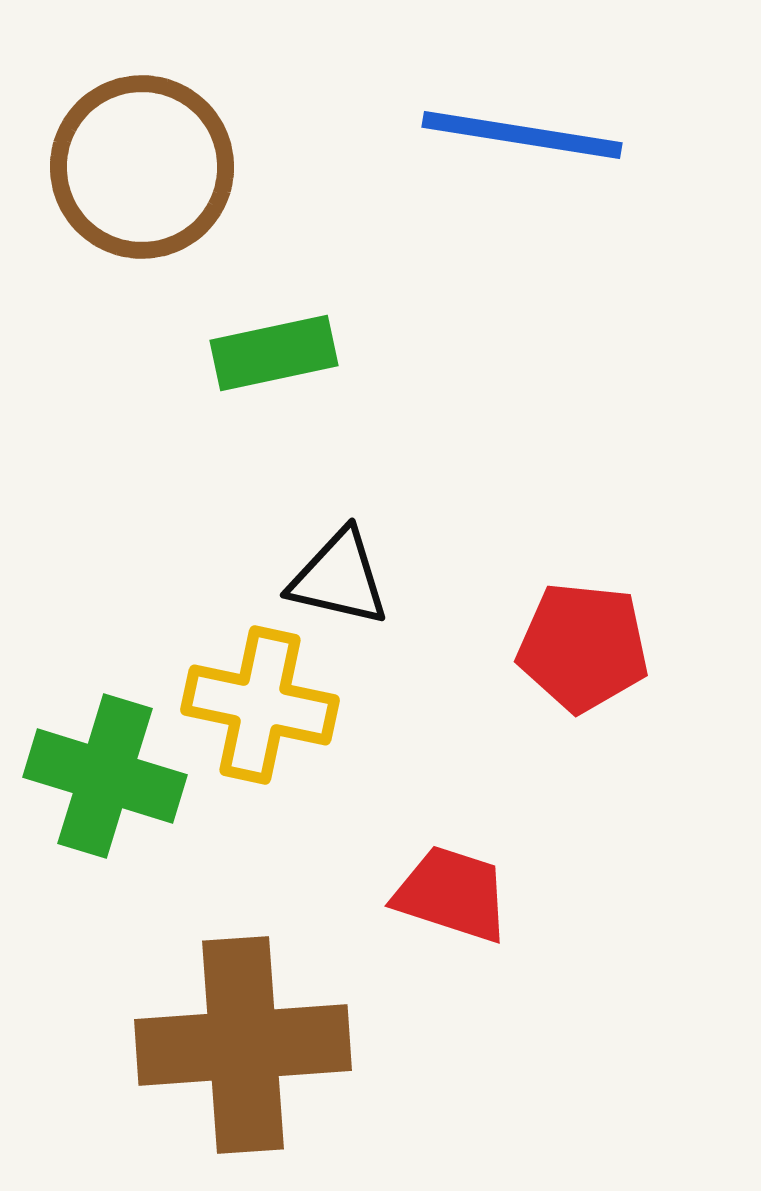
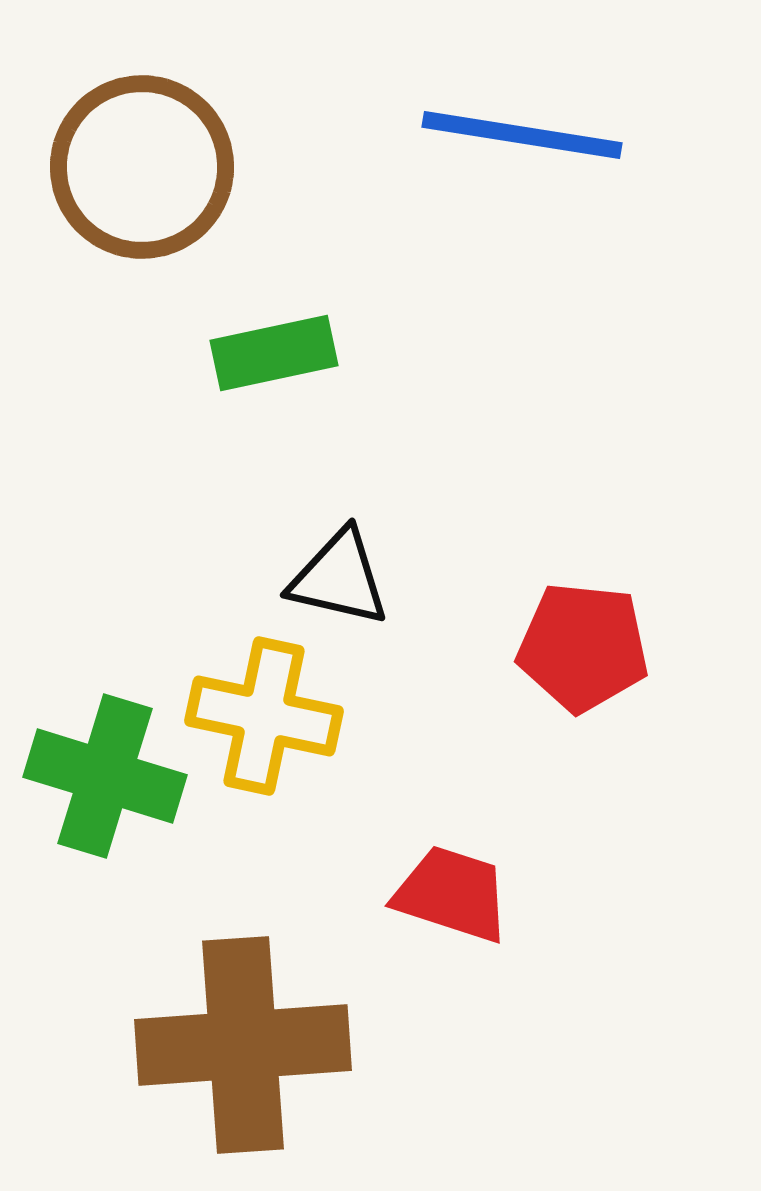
yellow cross: moved 4 px right, 11 px down
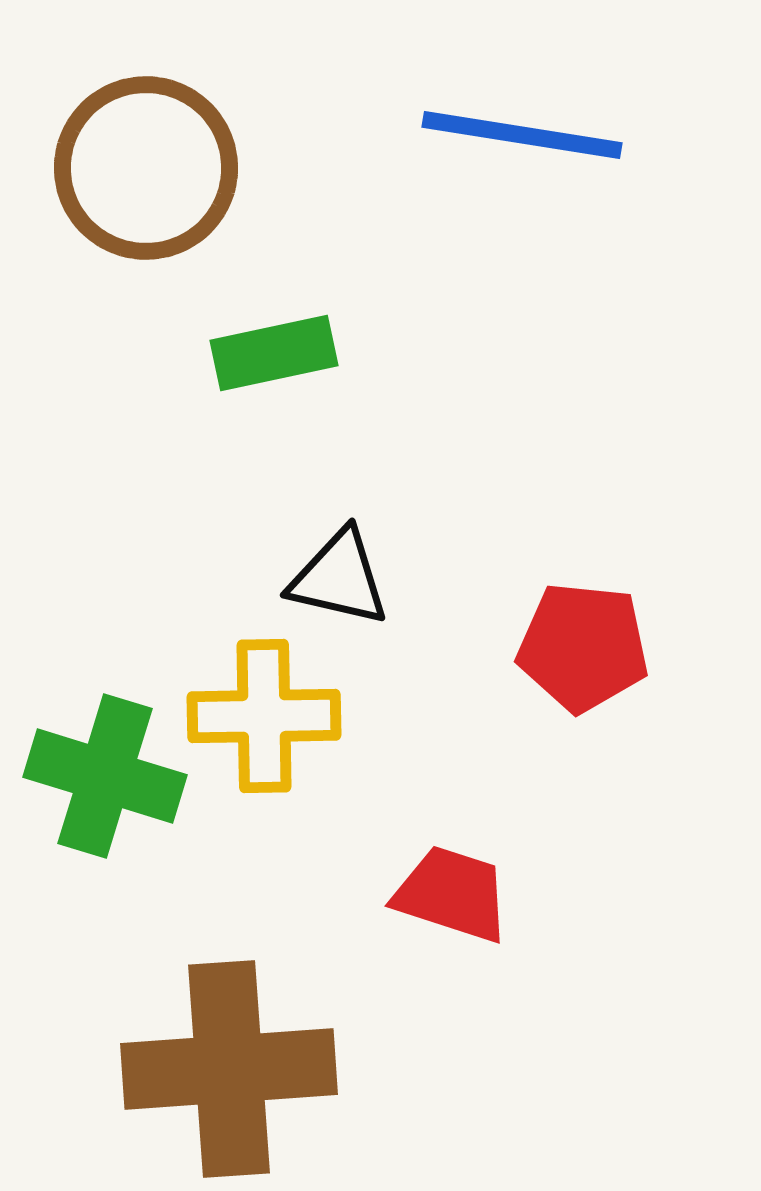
brown circle: moved 4 px right, 1 px down
yellow cross: rotated 13 degrees counterclockwise
brown cross: moved 14 px left, 24 px down
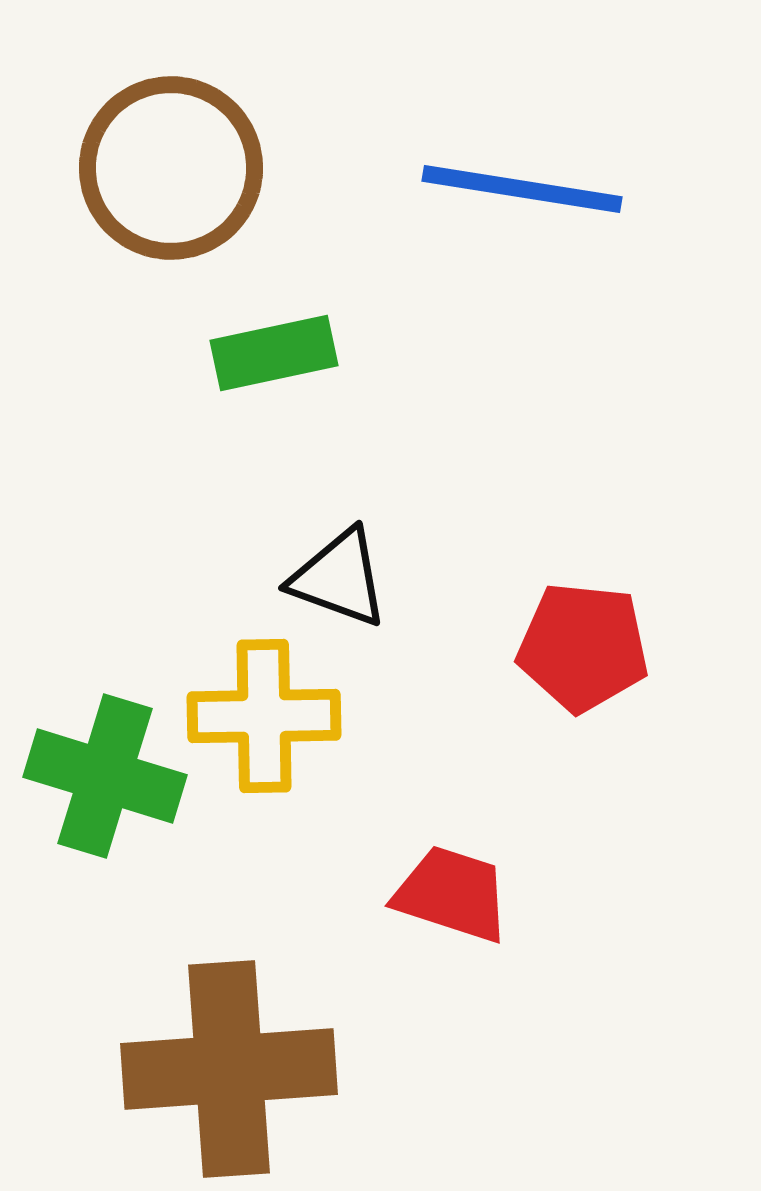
blue line: moved 54 px down
brown circle: moved 25 px right
black triangle: rotated 7 degrees clockwise
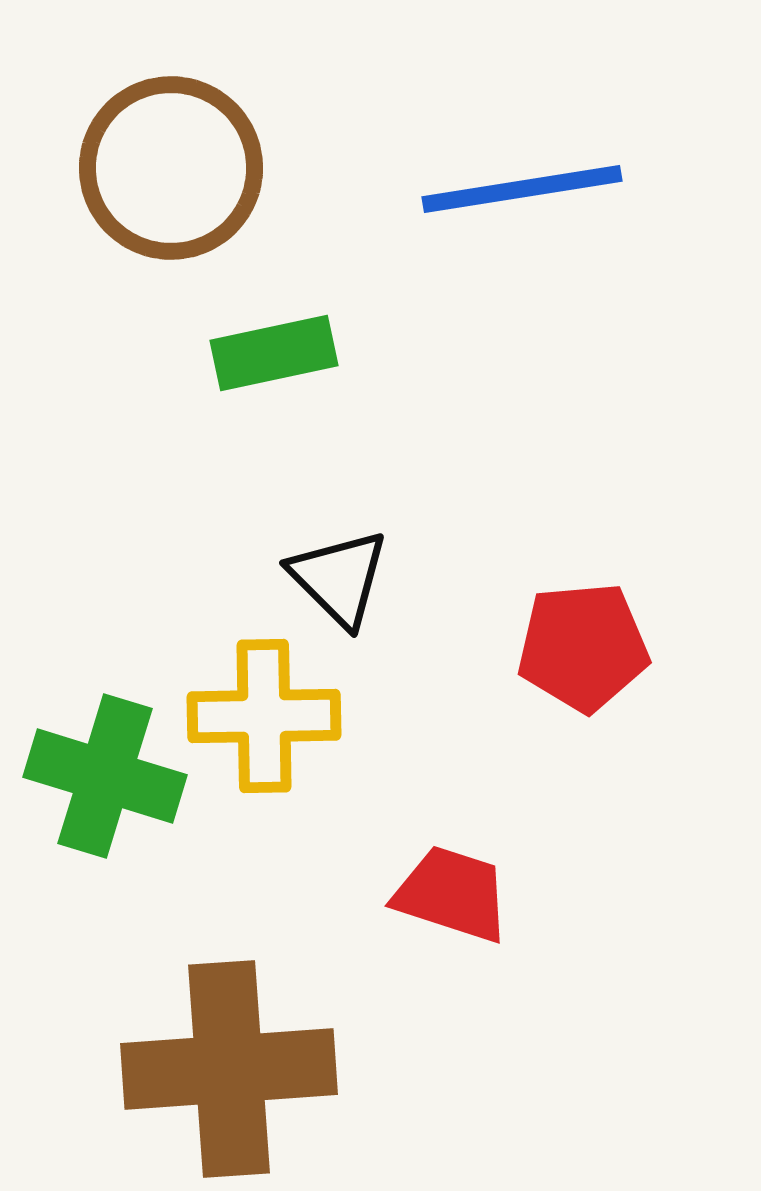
blue line: rotated 18 degrees counterclockwise
black triangle: rotated 25 degrees clockwise
red pentagon: rotated 11 degrees counterclockwise
